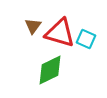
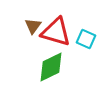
red triangle: moved 4 px left, 1 px up
green diamond: moved 1 px right, 3 px up
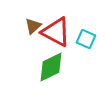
brown triangle: rotated 12 degrees clockwise
red triangle: rotated 12 degrees clockwise
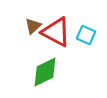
cyan square: moved 4 px up
green diamond: moved 6 px left, 5 px down
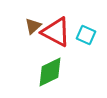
green diamond: moved 5 px right
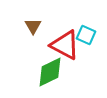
brown triangle: rotated 18 degrees counterclockwise
red triangle: moved 9 px right, 13 px down
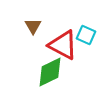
red triangle: moved 2 px left
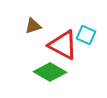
brown triangle: rotated 42 degrees clockwise
green diamond: rotated 56 degrees clockwise
